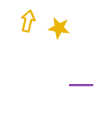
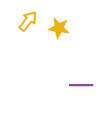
yellow arrow: rotated 25 degrees clockwise
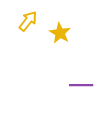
yellow star: moved 1 px right, 5 px down; rotated 20 degrees clockwise
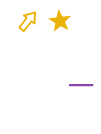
yellow star: moved 12 px up
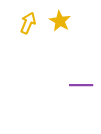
yellow arrow: moved 2 px down; rotated 15 degrees counterclockwise
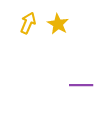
yellow star: moved 2 px left, 3 px down
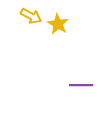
yellow arrow: moved 3 px right, 7 px up; rotated 95 degrees clockwise
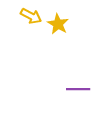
purple line: moved 3 px left, 4 px down
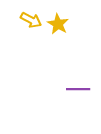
yellow arrow: moved 4 px down
